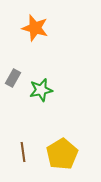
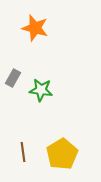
green star: rotated 20 degrees clockwise
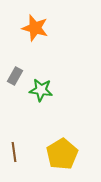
gray rectangle: moved 2 px right, 2 px up
brown line: moved 9 px left
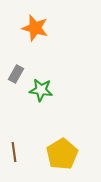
gray rectangle: moved 1 px right, 2 px up
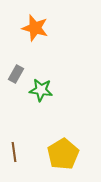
yellow pentagon: moved 1 px right
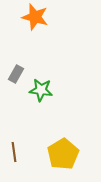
orange star: moved 11 px up
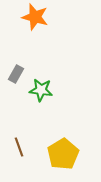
brown line: moved 5 px right, 5 px up; rotated 12 degrees counterclockwise
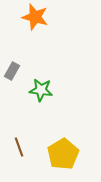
gray rectangle: moved 4 px left, 3 px up
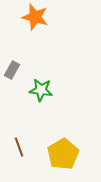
gray rectangle: moved 1 px up
